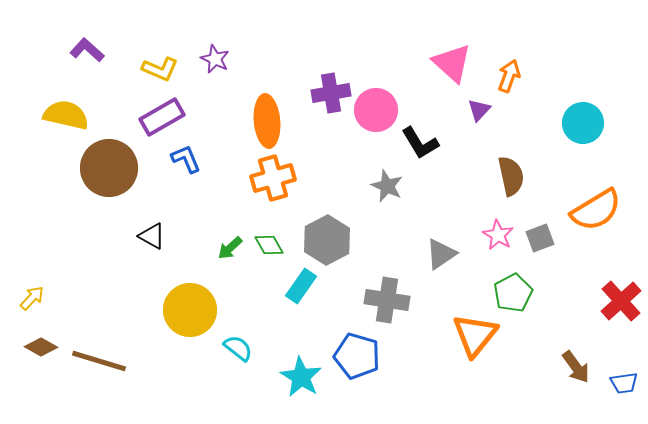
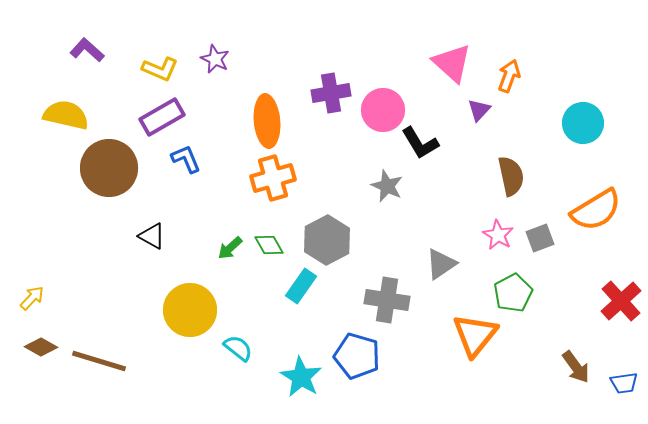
pink circle: moved 7 px right
gray triangle: moved 10 px down
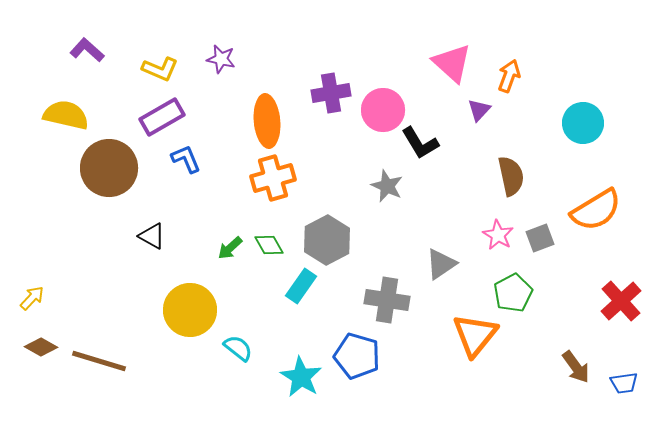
purple star: moved 6 px right; rotated 12 degrees counterclockwise
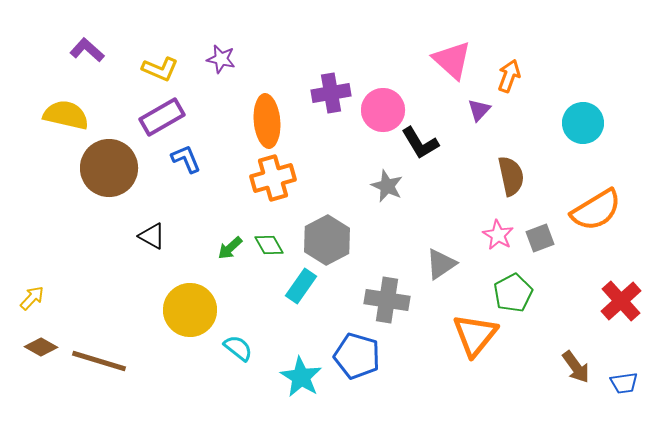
pink triangle: moved 3 px up
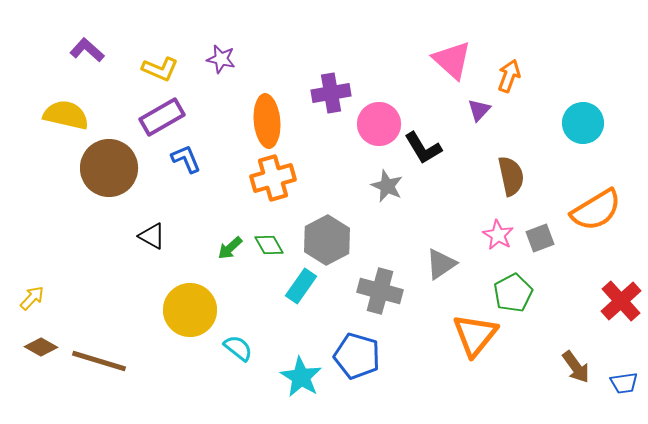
pink circle: moved 4 px left, 14 px down
black L-shape: moved 3 px right, 5 px down
gray cross: moved 7 px left, 9 px up; rotated 6 degrees clockwise
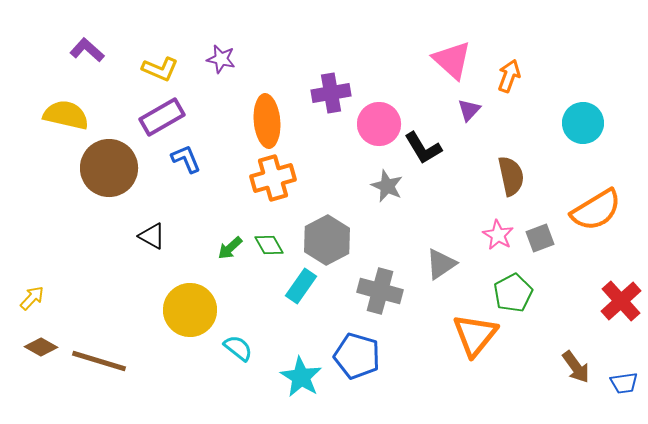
purple triangle: moved 10 px left
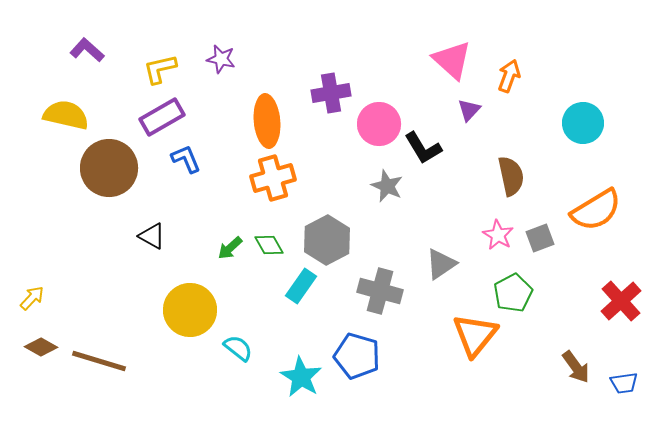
yellow L-shape: rotated 144 degrees clockwise
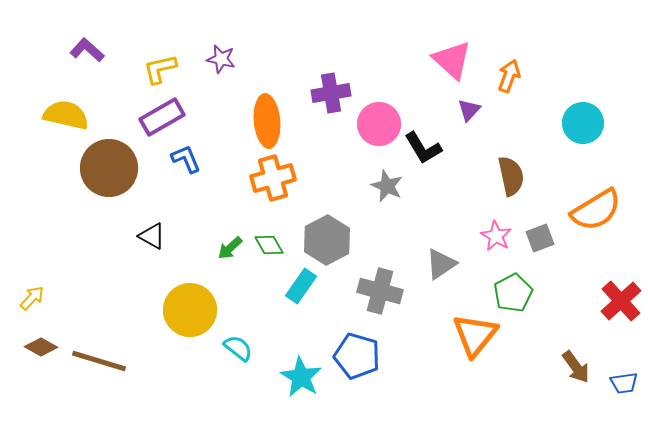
pink star: moved 2 px left, 1 px down
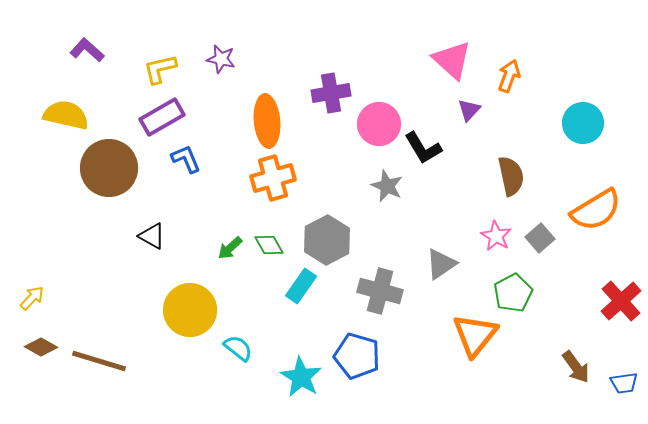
gray square: rotated 20 degrees counterclockwise
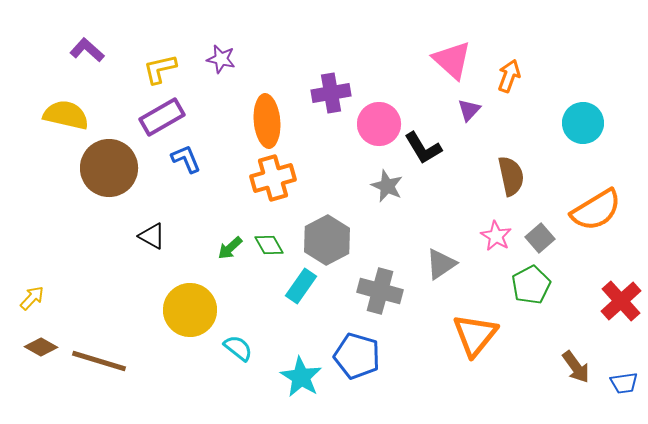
green pentagon: moved 18 px right, 8 px up
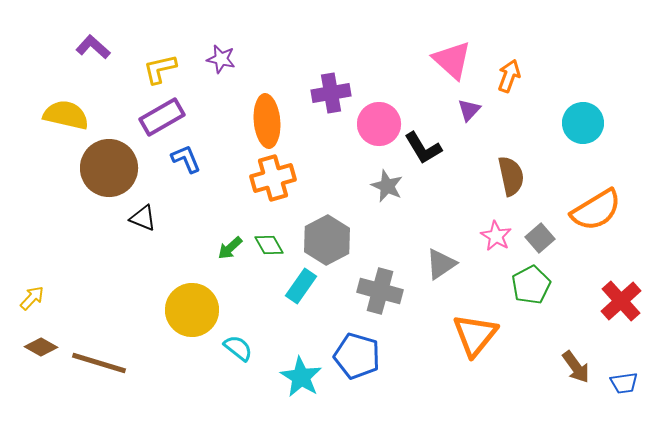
purple L-shape: moved 6 px right, 3 px up
black triangle: moved 9 px left, 18 px up; rotated 8 degrees counterclockwise
yellow circle: moved 2 px right
brown line: moved 2 px down
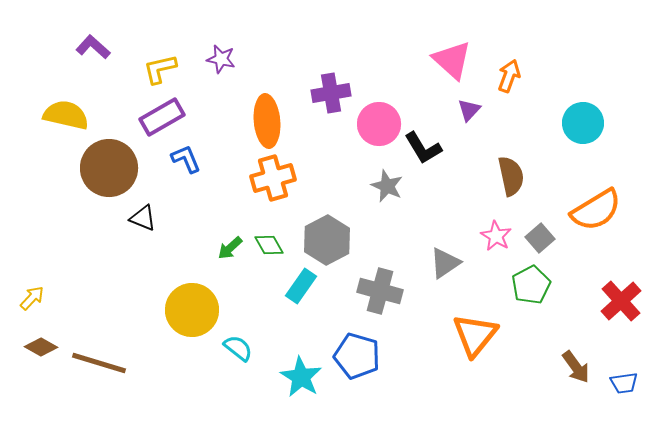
gray triangle: moved 4 px right, 1 px up
